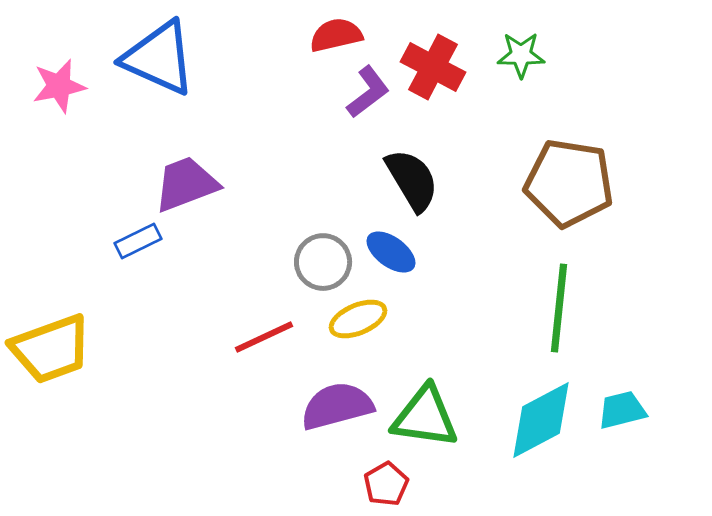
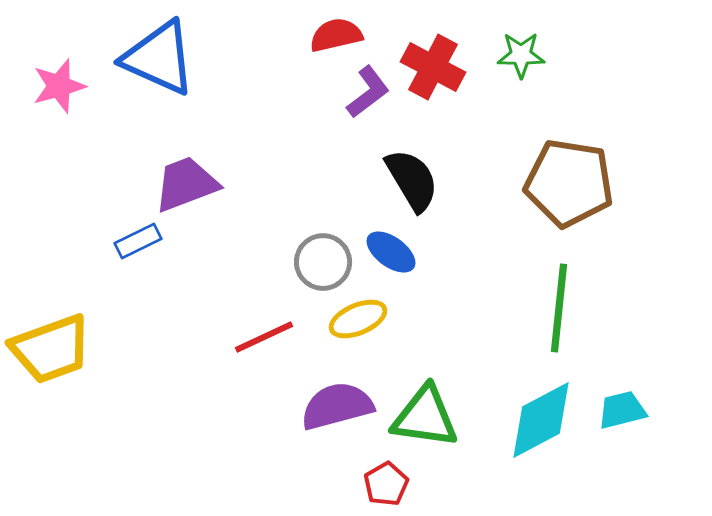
pink star: rotated 4 degrees counterclockwise
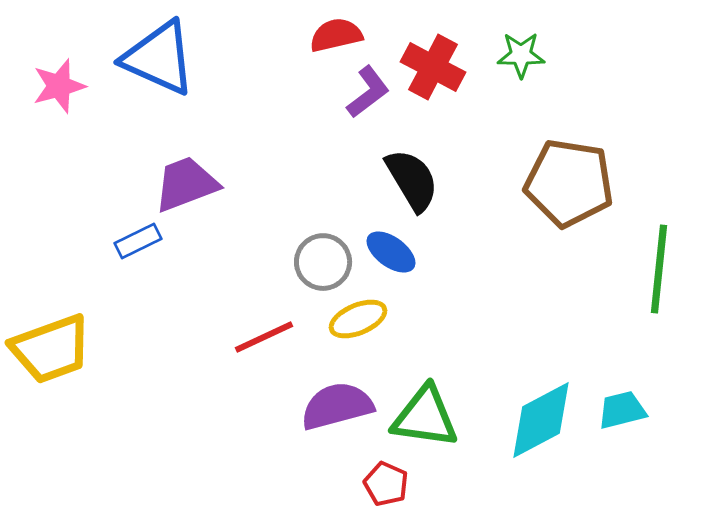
green line: moved 100 px right, 39 px up
red pentagon: rotated 18 degrees counterclockwise
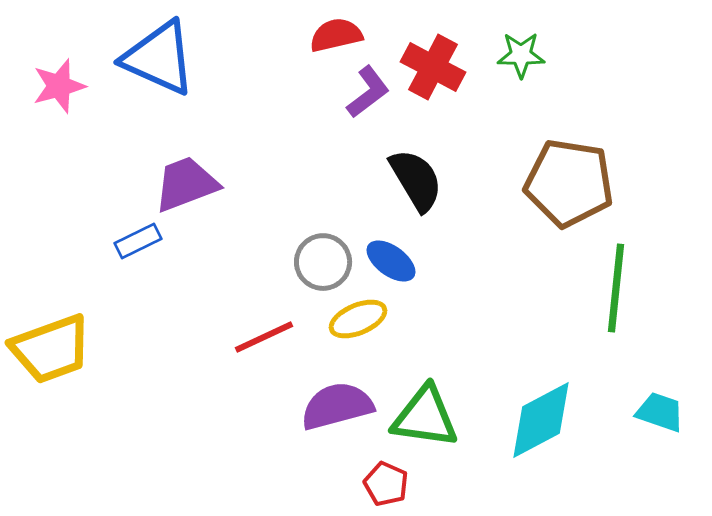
black semicircle: moved 4 px right
blue ellipse: moved 9 px down
green line: moved 43 px left, 19 px down
cyan trapezoid: moved 38 px right, 2 px down; rotated 33 degrees clockwise
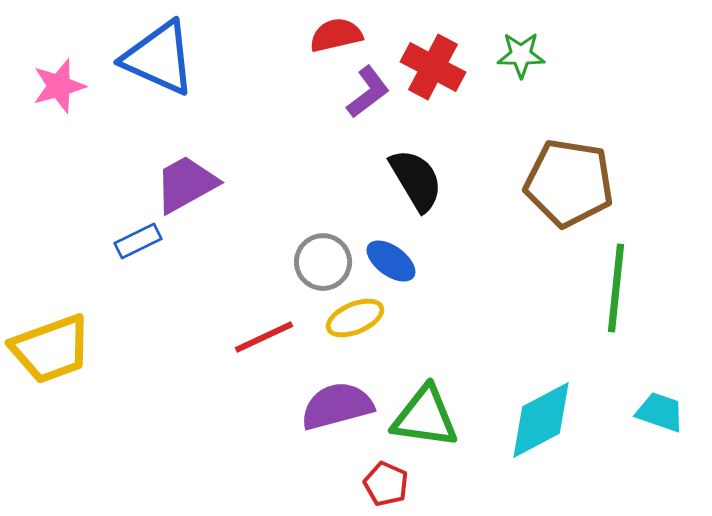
purple trapezoid: rotated 8 degrees counterclockwise
yellow ellipse: moved 3 px left, 1 px up
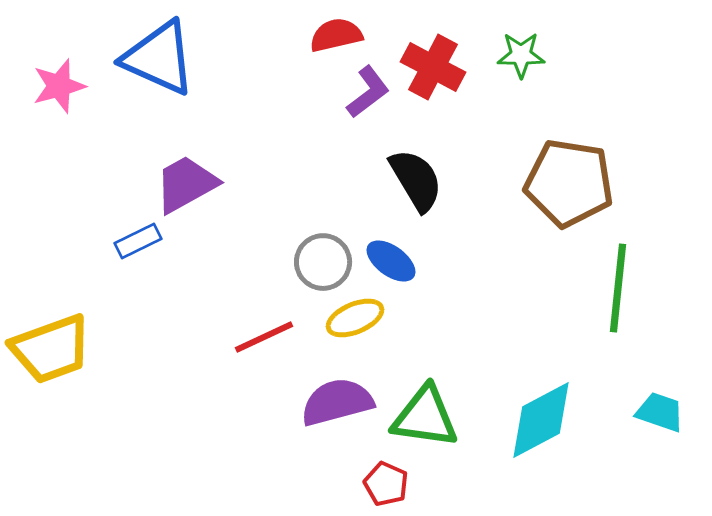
green line: moved 2 px right
purple semicircle: moved 4 px up
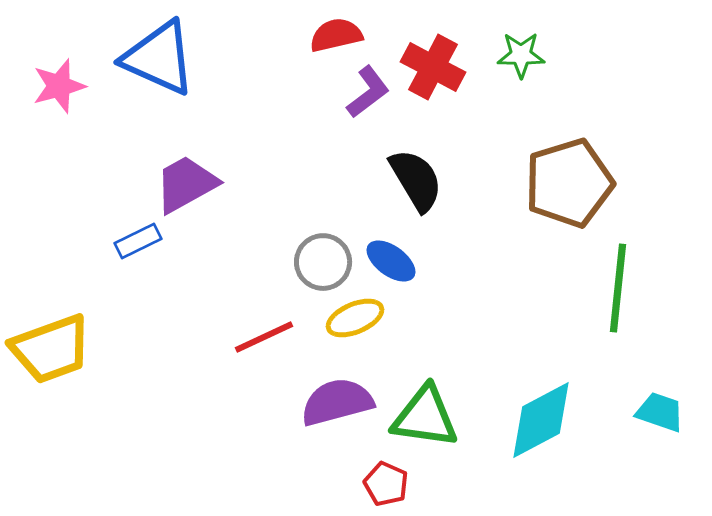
brown pentagon: rotated 26 degrees counterclockwise
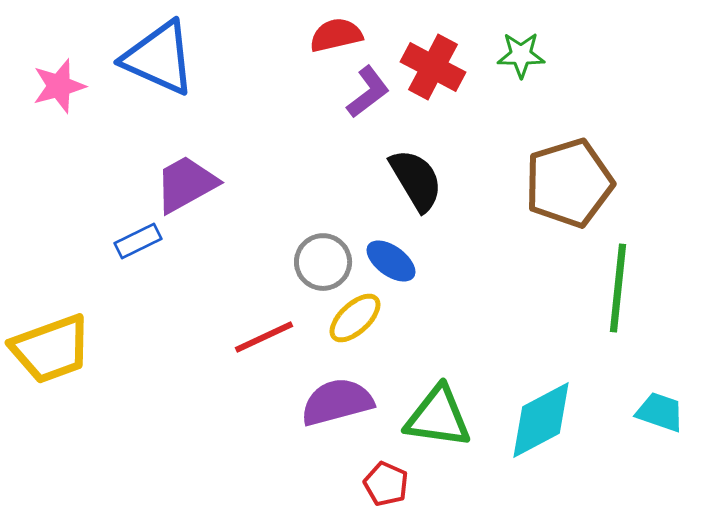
yellow ellipse: rotated 20 degrees counterclockwise
green triangle: moved 13 px right
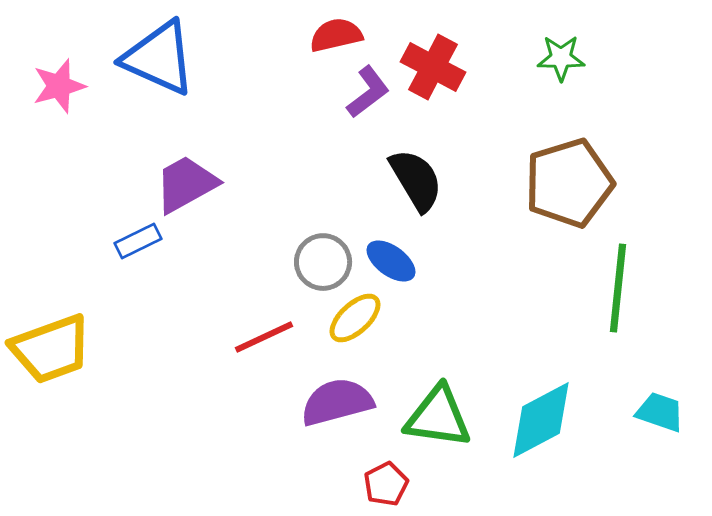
green star: moved 40 px right, 3 px down
red pentagon: rotated 21 degrees clockwise
